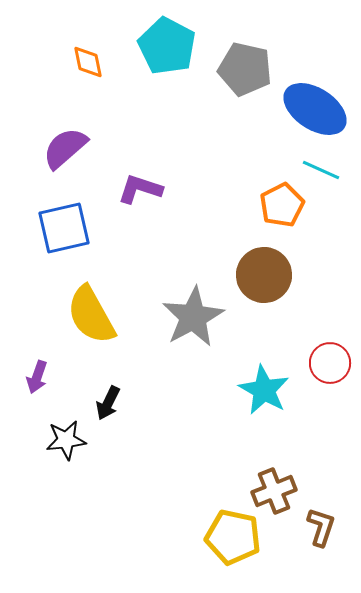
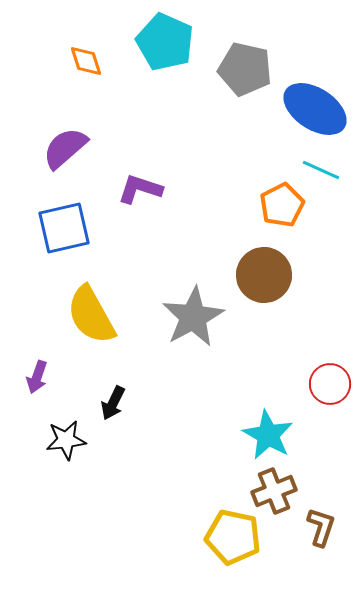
cyan pentagon: moved 2 px left, 4 px up; rotated 4 degrees counterclockwise
orange diamond: moved 2 px left, 1 px up; rotated 6 degrees counterclockwise
red circle: moved 21 px down
cyan star: moved 4 px right, 45 px down
black arrow: moved 5 px right
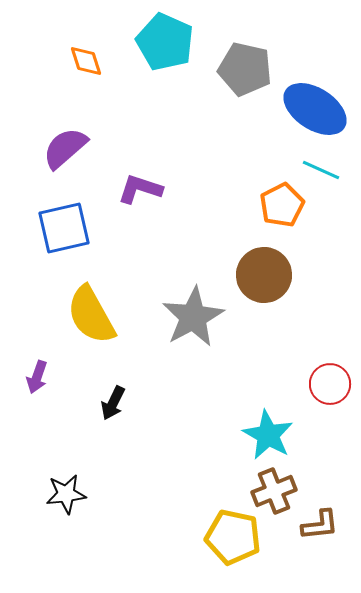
black star: moved 54 px down
brown L-shape: moved 1 px left, 2 px up; rotated 66 degrees clockwise
